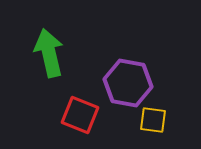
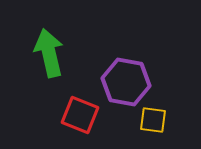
purple hexagon: moved 2 px left, 1 px up
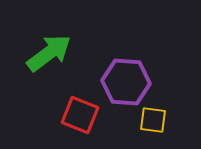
green arrow: rotated 66 degrees clockwise
purple hexagon: rotated 6 degrees counterclockwise
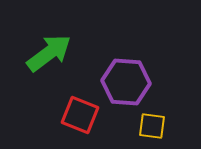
yellow square: moved 1 px left, 6 px down
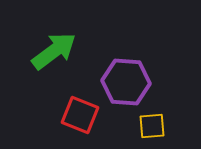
green arrow: moved 5 px right, 2 px up
yellow square: rotated 12 degrees counterclockwise
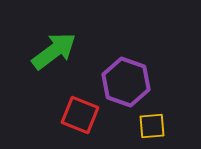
purple hexagon: rotated 15 degrees clockwise
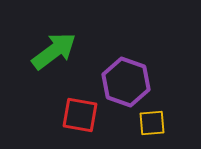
red square: rotated 12 degrees counterclockwise
yellow square: moved 3 px up
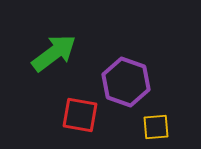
green arrow: moved 2 px down
yellow square: moved 4 px right, 4 px down
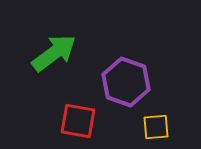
red square: moved 2 px left, 6 px down
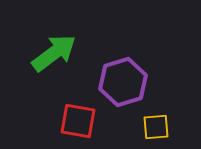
purple hexagon: moved 3 px left; rotated 24 degrees clockwise
